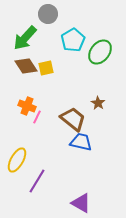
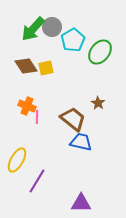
gray circle: moved 4 px right, 13 px down
green arrow: moved 8 px right, 9 px up
pink line: rotated 24 degrees counterclockwise
purple triangle: rotated 30 degrees counterclockwise
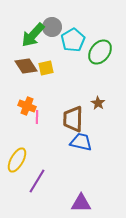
green arrow: moved 6 px down
brown trapezoid: rotated 128 degrees counterclockwise
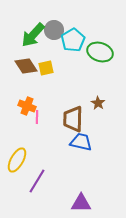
gray circle: moved 2 px right, 3 px down
green ellipse: rotated 70 degrees clockwise
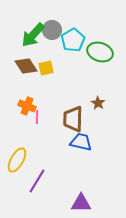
gray circle: moved 2 px left
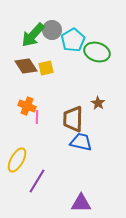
green ellipse: moved 3 px left
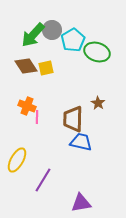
purple line: moved 6 px right, 1 px up
purple triangle: rotated 10 degrees counterclockwise
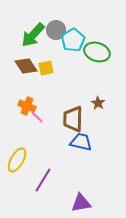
gray circle: moved 4 px right
pink line: rotated 48 degrees counterclockwise
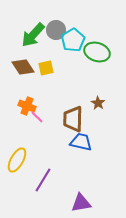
brown diamond: moved 3 px left, 1 px down
